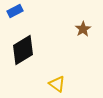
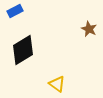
brown star: moved 6 px right; rotated 14 degrees counterclockwise
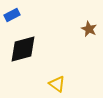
blue rectangle: moved 3 px left, 4 px down
black diamond: moved 1 px up; rotated 16 degrees clockwise
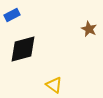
yellow triangle: moved 3 px left, 1 px down
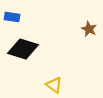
blue rectangle: moved 2 px down; rotated 35 degrees clockwise
black diamond: rotated 32 degrees clockwise
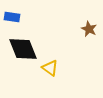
black diamond: rotated 52 degrees clockwise
yellow triangle: moved 4 px left, 17 px up
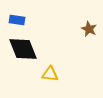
blue rectangle: moved 5 px right, 3 px down
yellow triangle: moved 6 px down; rotated 30 degrees counterclockwise
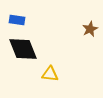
brown star: moved 1 px right; rotated 21 degrees clockwise
